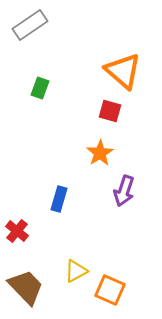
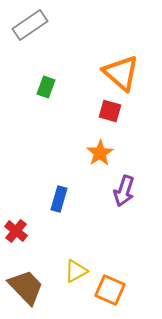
orange triangle: moved 2 px left, 2 px down
green rectangle: moved 6 px right, 1 px up
red cross: moved 1 px left
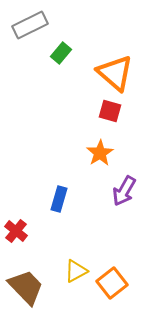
gray rectangle: rotated 8 degrees clockwise
orange triangle: moved 6 px left
green rectangle: moved 15 px right, 34 px up; rotated 20 degrees clockwise
purple arrow: rotated 12 degrees clockwise
orange square: moved 2 px right, 7 px up; rotated 28 degrees clockwise
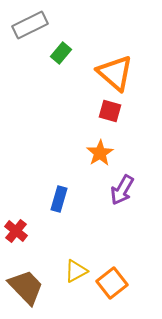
purple arrow: moved 2 px left, 1 px up
